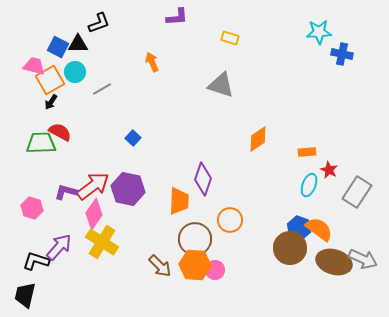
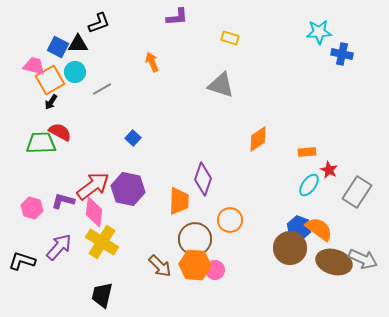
cyan ellipse at (309, 185): rotated 15 degrees clockwise
purple L-shape at (66, 192): moved 3 px left, 9 px down
pink diamond at (94, 214): moved 2 px up; rotated 28 degrees counterclockwise
black L-shape at (36, 261): moved 14 px left
black trapezoid at (25, 295): moved 77 px right
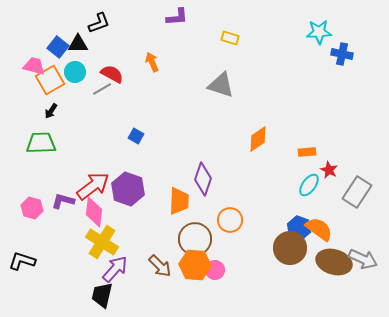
blue square at (58, 47): rotated 10 degrees clockwise
black arrow at (51, 102): moved 9 px down
red semicircle at (60, 132): moved 52 px right, 58 px up
blue square at (133, 138): moved 3 px right, 2 px up; rotated 14 degrees counterclockwise
purple hexagon at (128, 189): rotated 8 degrees clockwise
purple arrow at (59, 247): moved 56 px right, 22 px down
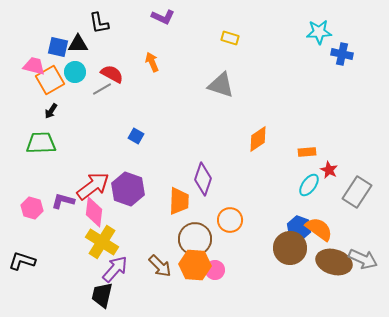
purple L-shape at (177, 17): moved 14 px left; rotated 30 degrees clockwise
black L-shape at (99, 23): rotated 100 degrees clockwise
blue square at (58, 47): rotated 25 degrees counterclockwise
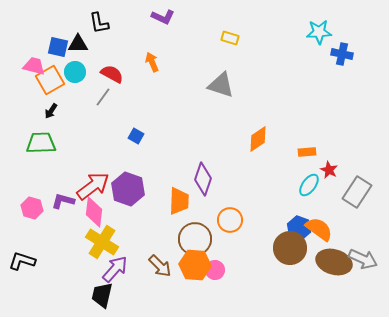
gray line at (102, 89): moved 1 px right, 8 px down; rotated 24 degrees counterclockwise
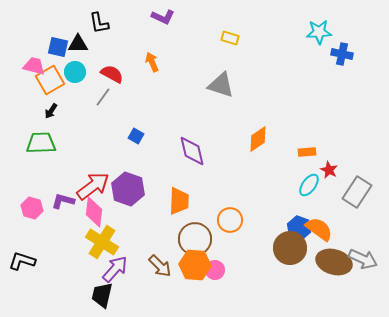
purple diamond at (203, 179): moved 11 px left, 28 px up; rotated 32 degrees counterclockwise
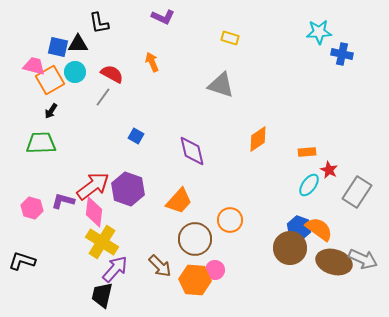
orange trapezoid at (179, 201): rotated 40 degrees clockwise
orange hexagon at (195, 265): moved 15 px down
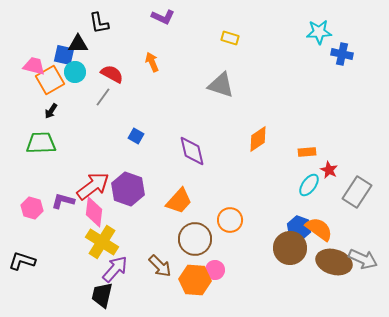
blue square at (58, 47): moved 6 px right, 8 px down
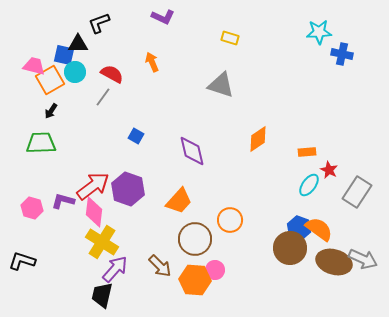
black L-shape at (99, 23): rotated 80 degrees clockwise
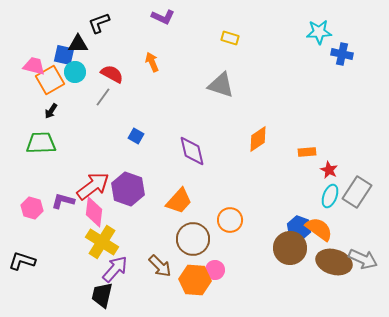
cyan ellipse at (309, 185): moved 21 px right, 11 px down; rotated 15 degrees counterclockwise
brown circle at (195, 239): moved 2 px left
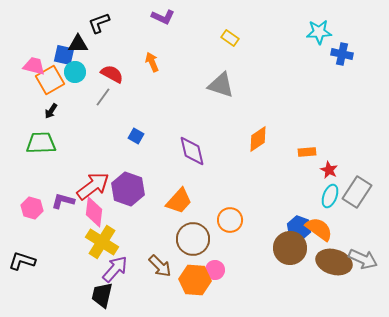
yellow rectangle at (230, 38): rotated 18 degrees clockwise
